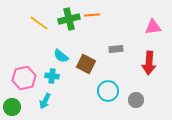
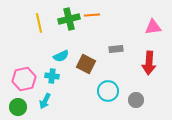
yellow line: rotated 42 degrees clockwise
cyan semicircle: rotated 63 degrees counterclockwise
pink hexagon: moved 1 px down
green circle: moved 6 px right
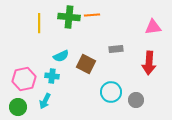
green cross: moved 2 px up; rotated 20 degrees clockwise
yellow line: rotated 12 degrees clockwise
cyan circle: moved 3 px right, 1 px down
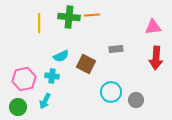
red arrow: moved 7 px right, 5 px up
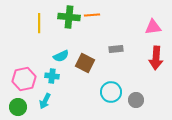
brown square: moved 1 px left, 1 px up
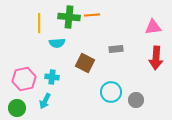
cyan semicircle: moved 4 px left, 13 px up; rotated 21 degrees clockwise
cyan cross: moved 1 px down
green circle: moved 1 px left, 1 px down
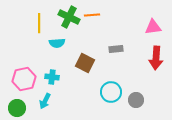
green cross: rotated 20 degrees clockwise
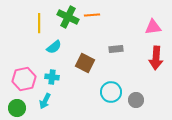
green cross: moved 1 px left
cyan semicircle: moved 3 px left, 4 px down; rotated 35 degrees counterclockwise
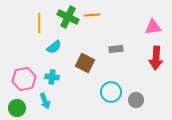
cyan arrow: rotated 49 degrees counterclockwise
